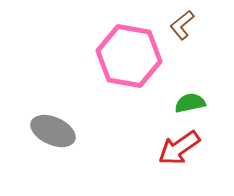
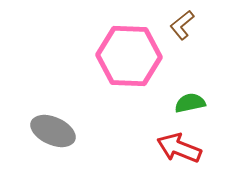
pink hexagon: rotated 8 degrees counterclockwise
red arrow: rotated 57 degrees clockwise
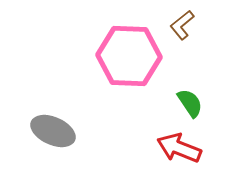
green semicircle: rotated 68 degrees clockwise
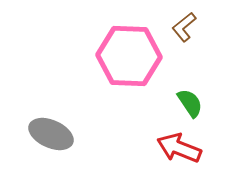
brown L-shape: moved 2 px right, 2 px down
gray ellipse: moved 2 px left, 3 px down
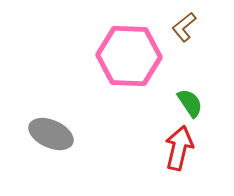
red arrow: rotated 81 degrees clockwise
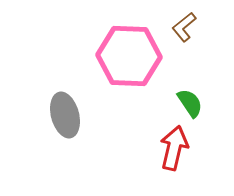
gray ellipse: moved 14 px right, 19 px up; rotated 51 degrees clockwise
red arrow: moved 5 px left
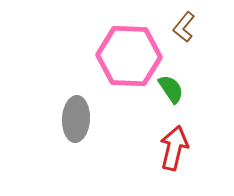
brown L-shape: rotated 12 degrees counterclockwise
green semicircle: moved 19 px left, 14 px up
gray ellipse: moved 11 px right, 4 px down; rotated 18 degrees clockwise
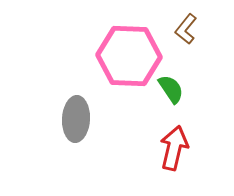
brown L-shape: moved 2 px right, 2 px down
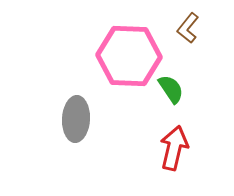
brown L-shape: moved 2 px right, 1 px up
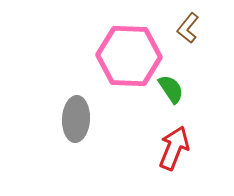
red arrow: rotated 9 degrees clockwise
